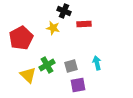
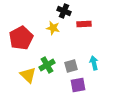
cyan arrow: moved 3 px left
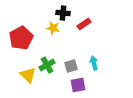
black cross: moved 1 px left, 2 px down; rotated 16 degrees counterclockwise
red rectangle: rotated 32 degrees counterclockwise
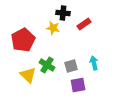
red pentagon: moved 2 px right, 2 px down
green cross: rotated 28 degrees counterclockwise
